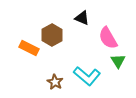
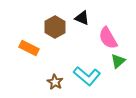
brown hexagon: moved 3 px right, 8 px up
green triangle: rotated 21 degrees clockwise
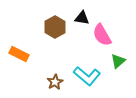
black triangle: rotated 14 degrees counterclockwise
pink semicircle: moved 6 px left, 3 px up
orange rectangle: moved 10 px left, 6 px down
brown star: rotated 14 degrees clockwise
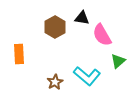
orange rectangle: rotated 60 degrees clockwise
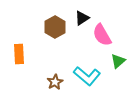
black triangle: rotated 42 degrees counterclockwise
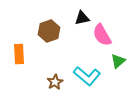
black triangle: rotated 21 degrees clockwise
brown hexagon: moved 6 px left, 4 px down; rotated 10 degrees clockwise
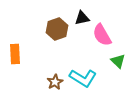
brown hexagon: moved 8 px right, 2 px up
orange rectangle: moved 4 px left
green triangle: rotated 35 degrees counterclockwise
cyan L-shape: moved 4 px left, 2 px down; rotated 8 degrees counterclockwise
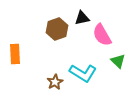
cyan L-shape: moved 5 px up
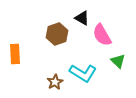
black triangle: rotated 42 degrees clockwise
brown hexagon: moved 5 px down
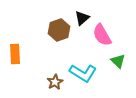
black triangle: rotated 49 degrees clockwise
brown hexagon: moved 2 px right, 4 px up
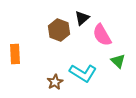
brown hexagon: rotated 20 degrees counterclockwise
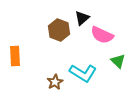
pink semicircle: rotated 35 degrees counterclockwise
orange rectangle: moved 2 px down
